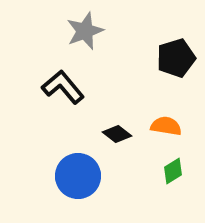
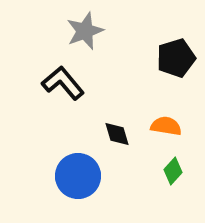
black L-shape: moved 4 px up
black diamond: rotated 36 degrees clockwise
green diamond: rotated 16 degrees counterclockwise
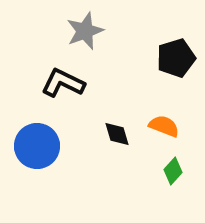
black L-shape: rotated 24 degrees counterclockwise
orange semicircle: moved 2 px left; rotated 12 degrees clockwise
blue circle: moved 41 px left, 30 px up
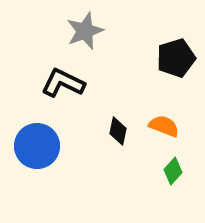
black diamond: moved 1 px right, 3 px up; rotated 28 degrees clockwise
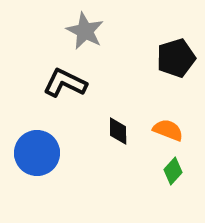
gray star: rotated 24 degrees counterclockwise
black L-shape: moved 2 px right
orange semicircle: moved 4 px right, 4 px down
black diamond: rotated 12 degrees counterclockwise
blue circle: moved 7 px down
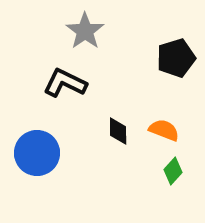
gray star: rotated 9 degrees clockwise
orange semicircle: moved 4 px left
